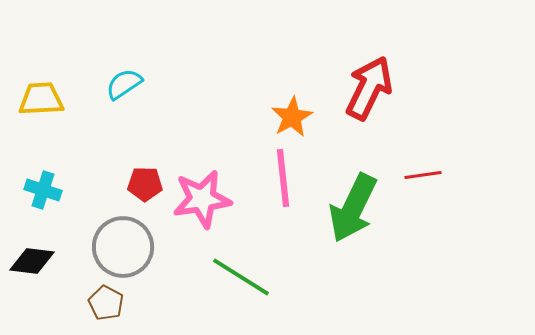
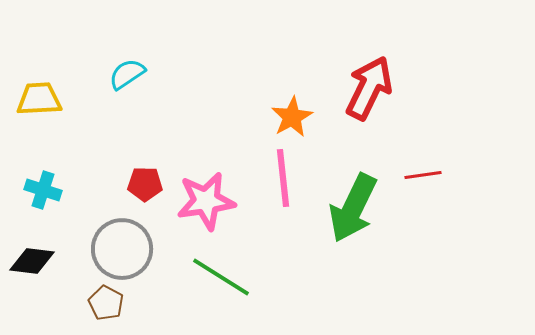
cyan semicircle: moved 3 px right, 10 px up
yellow trapezoid: moved 2 px left
pink star: moved 4 px right, 2 px down
gray circle: moved 1 px left, 2 px down
green line: moved 20 px left
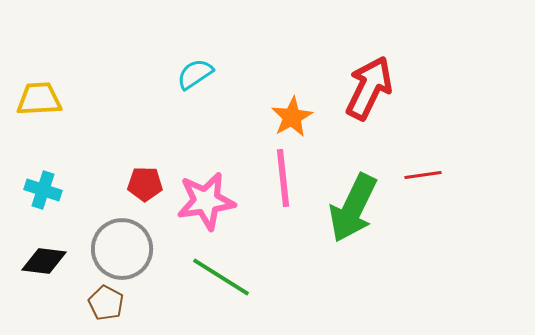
cyan semicircle: moved 68 px right
black diamond: moved 12 px right
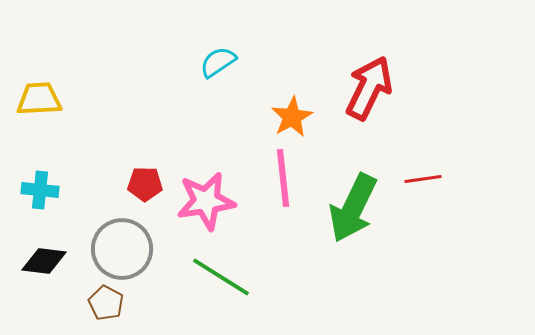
cyan semicircle: moved 23 px right, 12 px up
red line: moved 4 px down
cyan cross: moved 3 px left; rotated 12 degrees counterclockwise
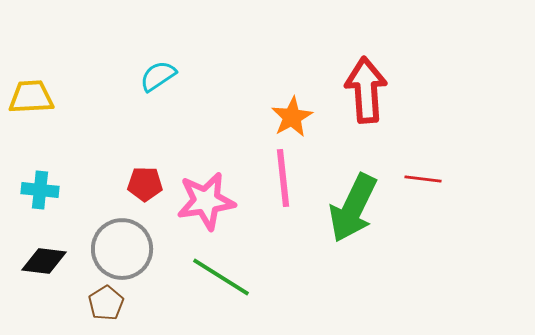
cyan semicircle: moved 60 px left, 14 px down
red arrow: moved 3 px left, 2 px down; rotated 30 degrees counterclockwise
yellow trapezoid: moved 8 px left, 2 px up
red line: rotated 15 degrees clockwise
brown pentagon: rotated 12 degrees clockwise
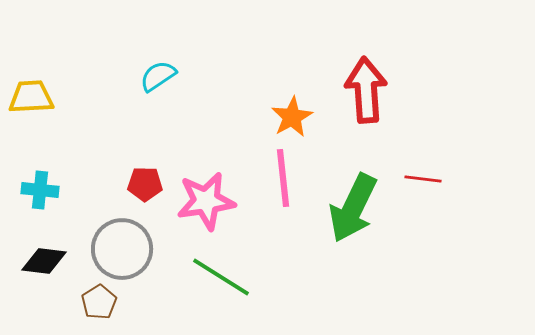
brown pentagon: moved 7 px left, 1 px up
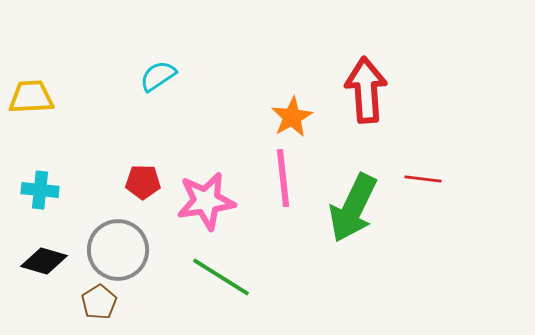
red pentagon: moved 2 px left, 2 px up
gray circle: moved 4 px left, 1 px down
black diamond: rotated 9 degrees clockwise
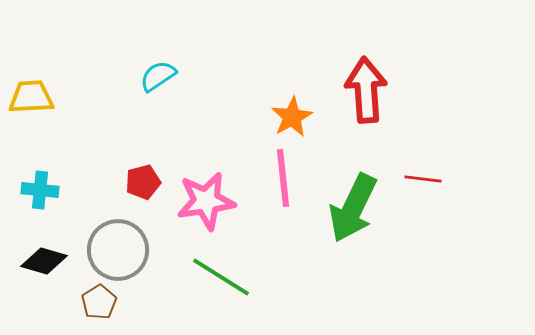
red pentagon: rotated 16 degrees counterclockwise
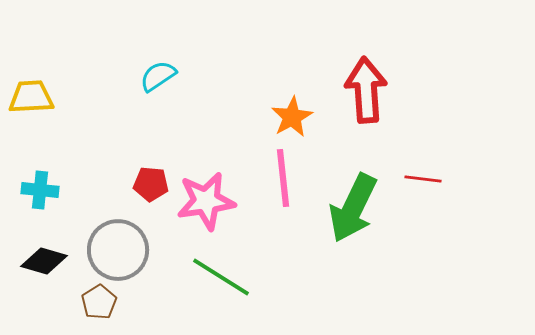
red pentagon: moved 8 px right, 2 px down; rotated 20 degrees clockwise
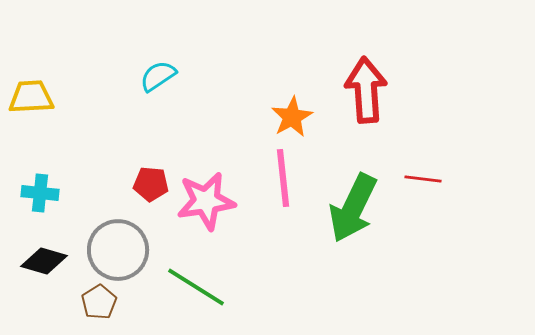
cyan cross: moved 3 px down
green line: moved 25 px left, 10 px down
